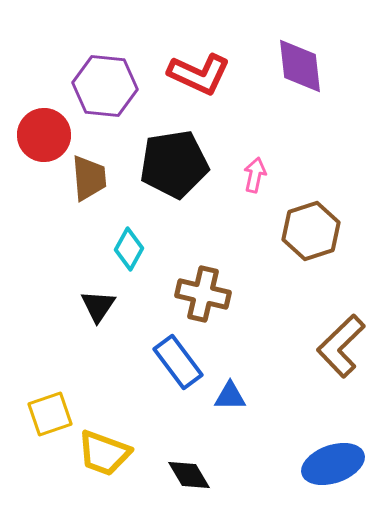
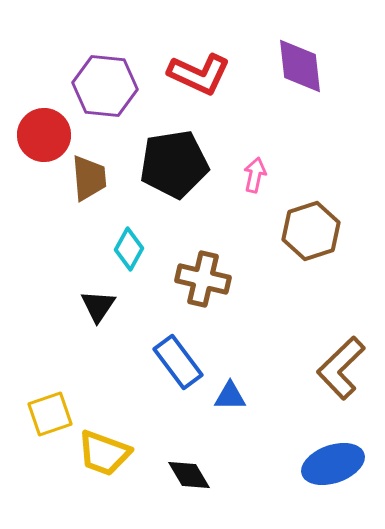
brown cross: moved 15 px up
brown L-shape: moved 22 px down
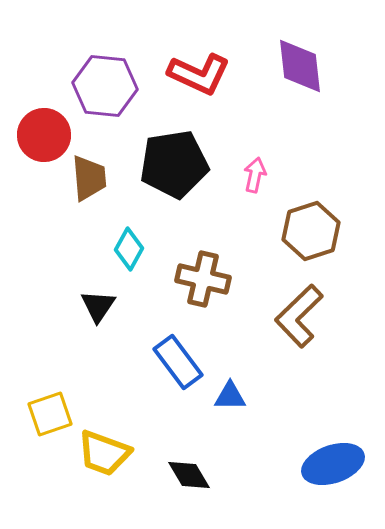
brown L-shape: moved 42 px left, 52 px up
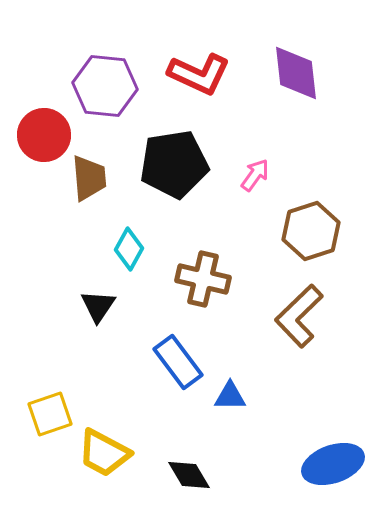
purple diamond: moved 4 px left, 7 px down
pink arrow: rotated 24 degrees clockwise
yellow trapezoid: rotated 8 degrees clockwise
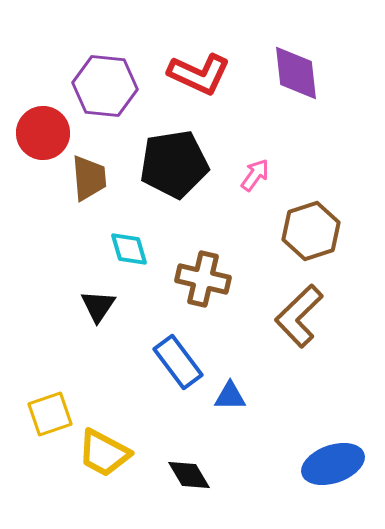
red circle: moved 1 px left, 2 px up
cyan diamond: rotated 45 degrees counterclockwise
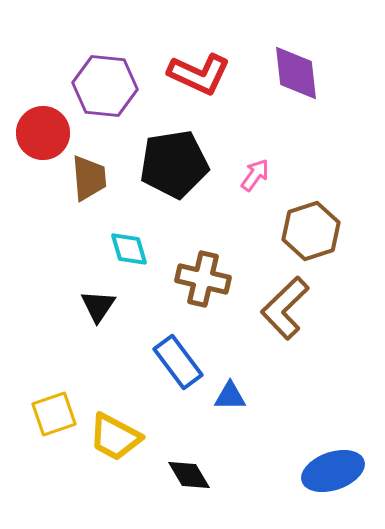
brown L-shape: moved 14 px left, 8 px up
yellow square: moved 4 px right
yellow trapezoid: moved 11 px right, 16 px up
blue ellipse: moved 7 px down
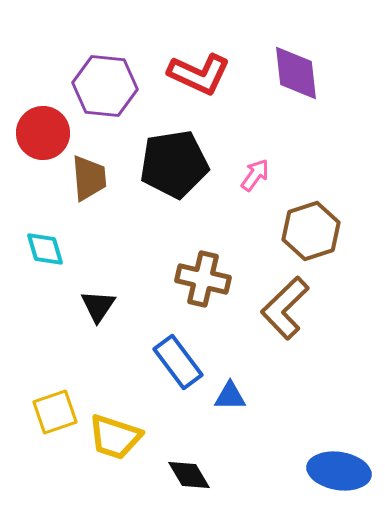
cyan diamond: moved 84 px left
yellow square: moved 1 px right, 2 px up
yellow trapezoid: rotated 10 degrees counterclockwise
blue ellipse: moved 6 px right; rotated 28 degrees clockwise
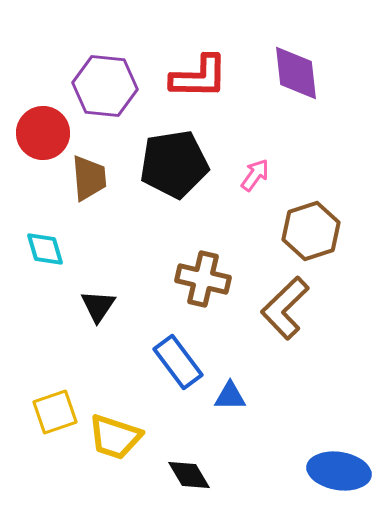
red L-shape: moved 3 px down; rotated 24 degrees counterclockwise
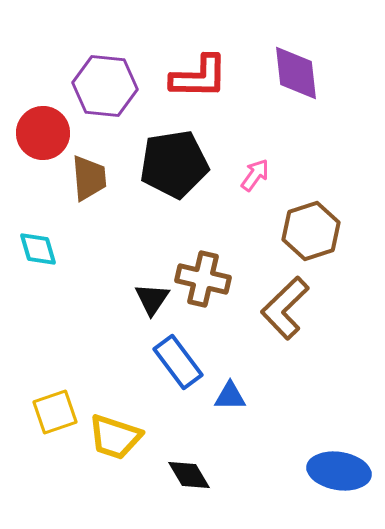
cyan diamond: moved 7 px left
black triangle: moved 54 px right, 7 px up
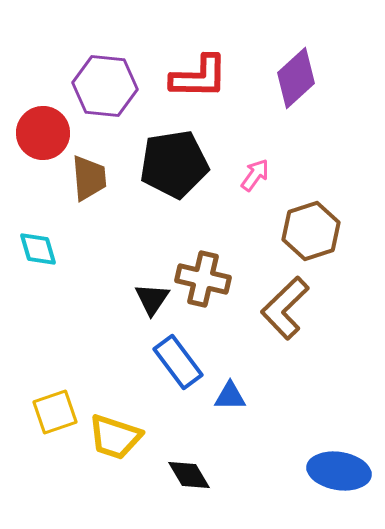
purple diamond: moved 5 px down; rotated 54 degrees clockwise
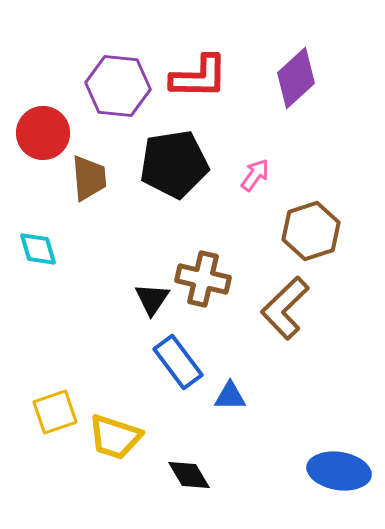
purple hexagon: moved 13 px right
